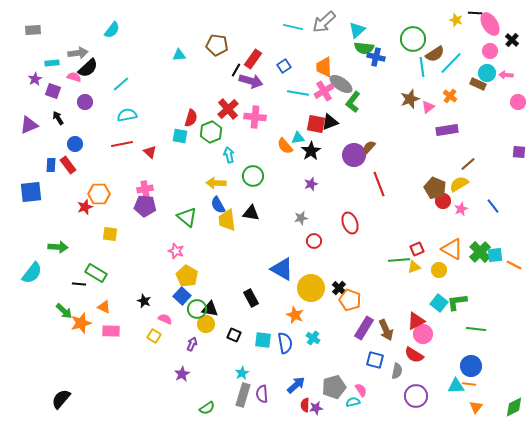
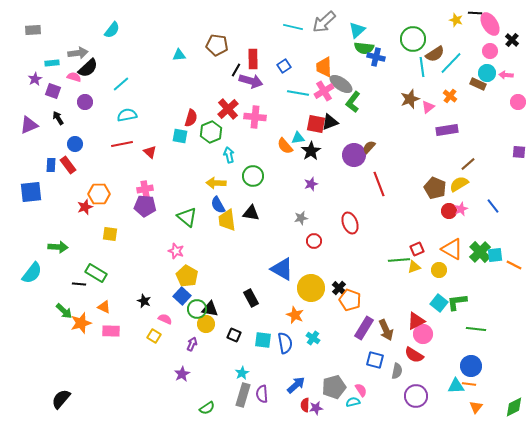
red rectangle at (253, 59): rotated 36 degrees counterclockwise
red circle at (443, 201): moved 6 px right, 10 px down
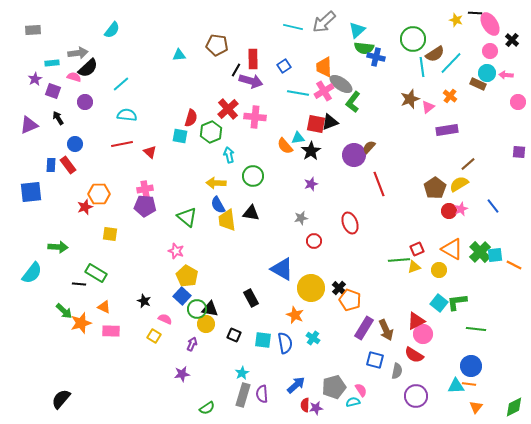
cyan semicircle at (127, 115): rotated 18 degrees clockwise
brown pentagon at (435, 188): rotated 15 degrees clockwise
purple star at (182, 374): rotated 21 degrees clockwise
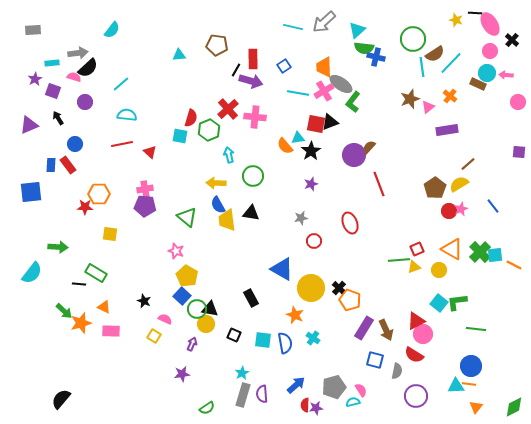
green hexagon at (211, 132): moved 2 px left, 2 px up
red star at (85, 207): rotated 21 degrees clockwise
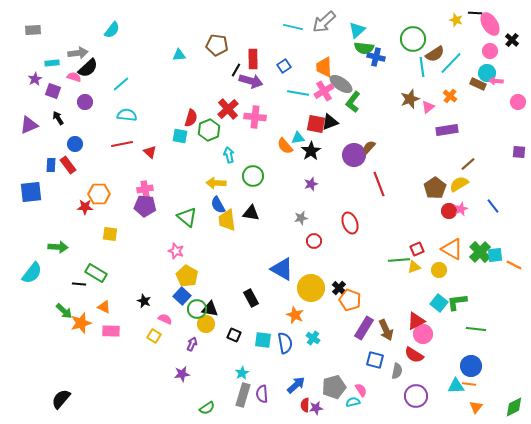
pink arrow at (506, 75): moved 10 px left, 6 px down
